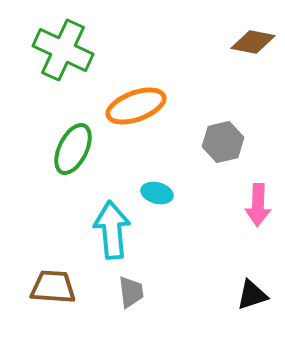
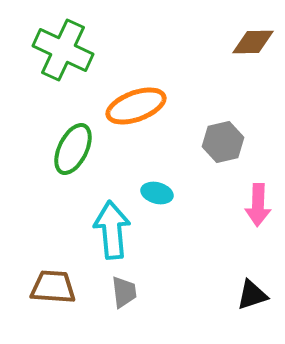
brown diamond: rotated 12 degrees counterclockwise
gray trapezoid: moved 7 px left
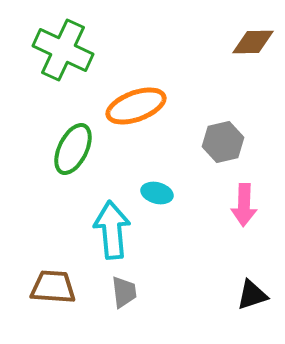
pink arrow: moved 14 px left
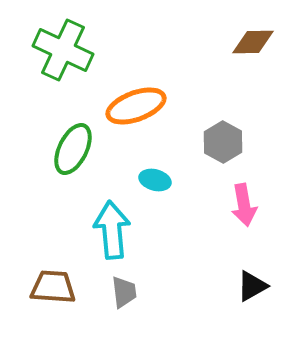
gray hexagon: rotated 18 degrees counterclockwise
cyan ellipse: moved 2 px left, 13 px up
pink arrow: rotated 12 degrees counterclockwise
black triangle: moved 9 px up; rotated 12 degrees counterclockwise
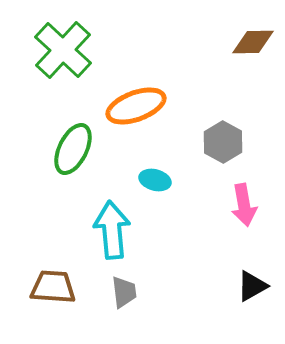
green cross: rotated 18 degrees clockwise
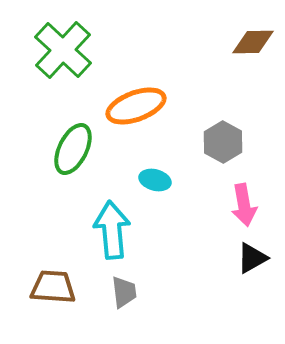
black triangle: moved 28 px up
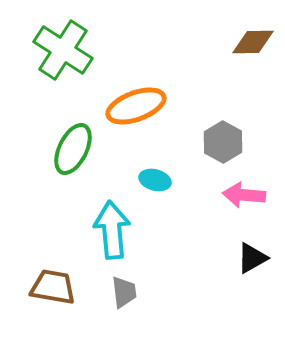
green cross: rotated 10 degrees counterclockwise
pink arrow: moved 10 px up; rotated 105 degrees clockwise
brown trapezoid: rotated 6 degrees clockwise
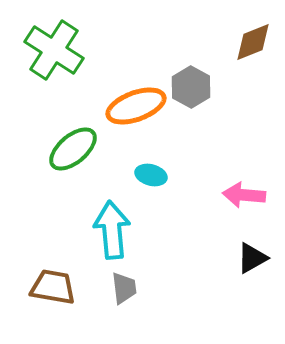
brown diamond: rotated 21 degrees counterclockwise
green cross: moved 9 px left
gray hexagon: moved 32 px left, 55 px up
green ellipse: rotated 24 degrees clockwise
cyan ellipse: moved 4 px left, 5 px up
gray trapezoid: moved 4 px up
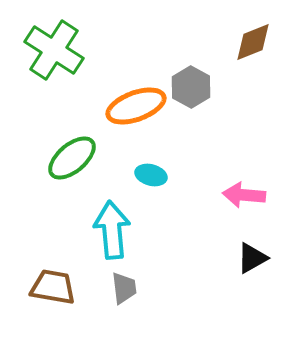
green ellipse: moved 1 px left, 9 px down
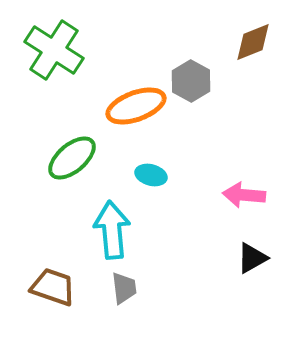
gray hexagon: moved 6 px up
brown trapezoid: rotated 9 degrees clockwise
